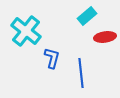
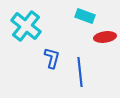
cyan rectangle: moved 2 px left; rotated 60 degrees clockwise
cyan cross: moved 5 px up
blue line: moved 1 px left, 1 px up
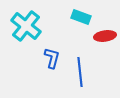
cyan rectangle: moved 4 px left, 1 px down
red ellipse: moved 1 px up
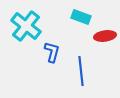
blue L-shape: moved 6 px up
blue line: moved 1 px right, 1 px up
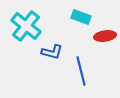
blue L-shape: rotated 90 degrees clockwise
blue line: rotated 8 degrees counterclockwise
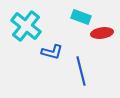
red ellipse: moved 3 px left, 3 px up
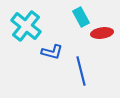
cyan rectangle: rotated 42 degrees clockwise
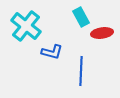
blue line: rotated 16 degrees clockwise
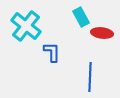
red ellipse: rotated 15 degrees clockwise
blue L-shape: rotated 105 degrees counterclockwise
blue line: moved 9 px right, 6 px down
